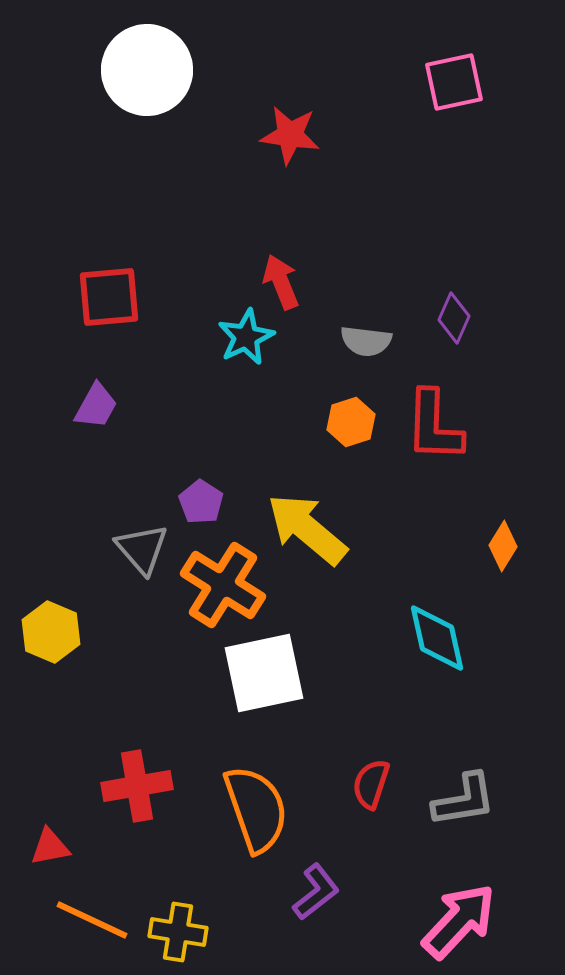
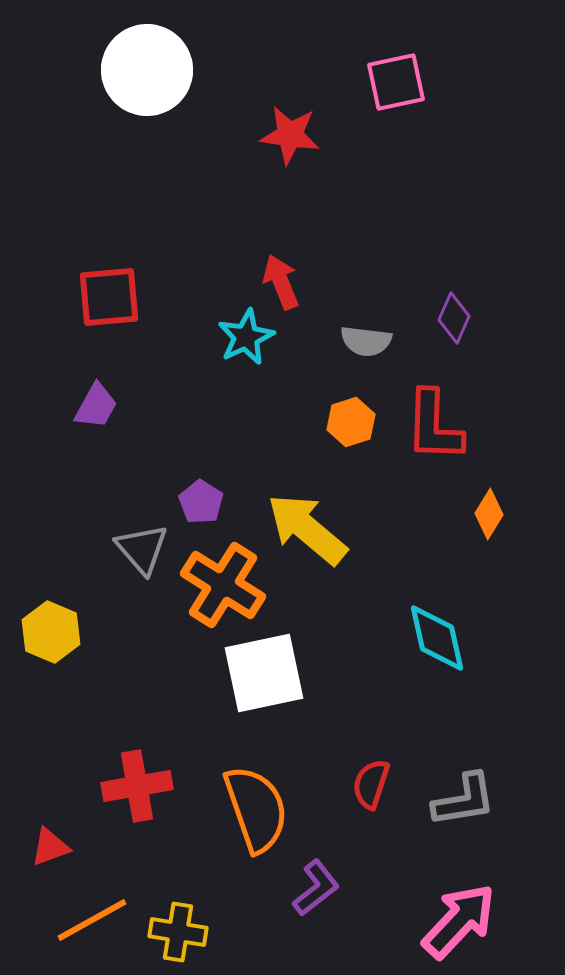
pink square: moved 58 px left
orange diamond: moved 14 px left, 32 px up
red triangle: rotated 9 degrees counterclockwise
purple L-shape: moved 4 px up
orange line: rotated 54 degrees counterclockwise
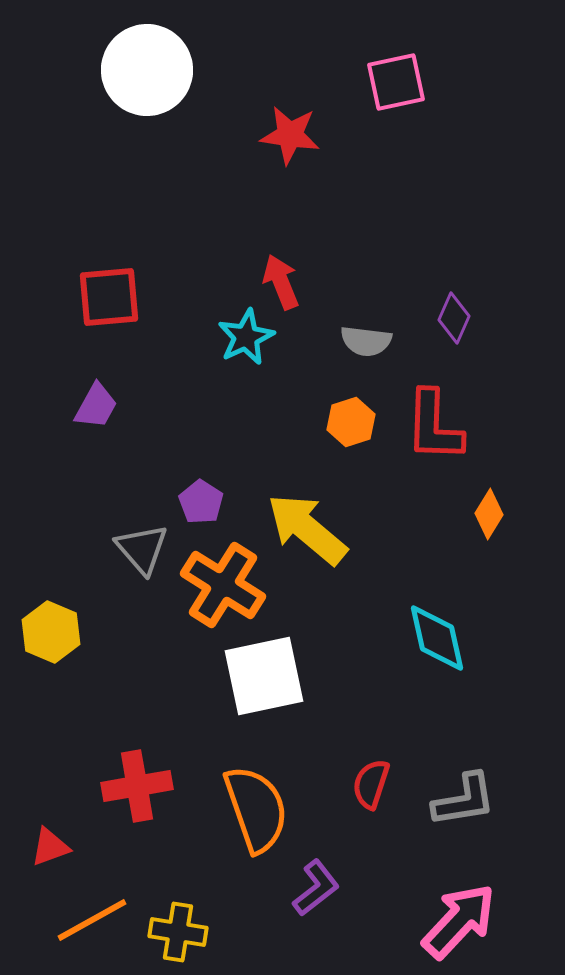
white square: moved 3 px down
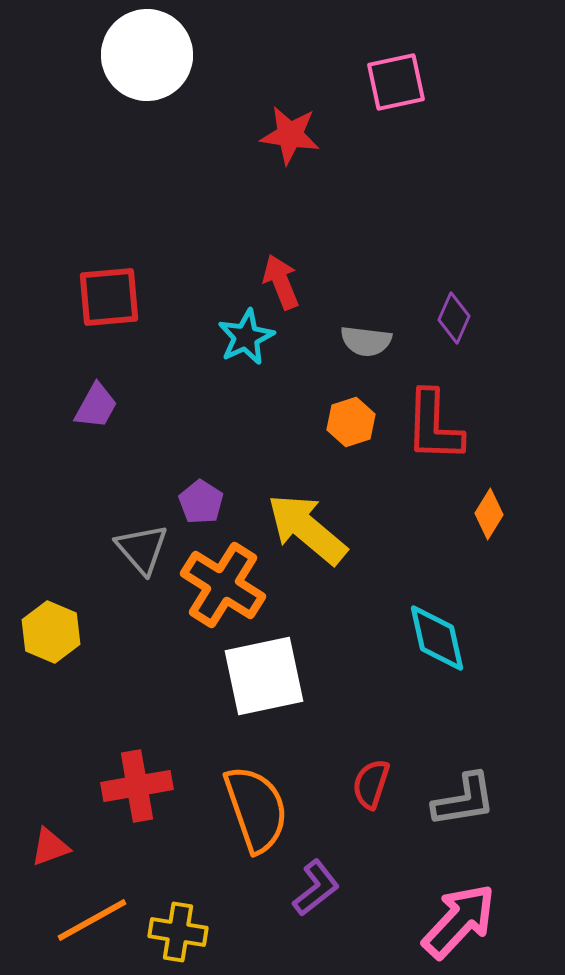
white circle: moved 15 px up
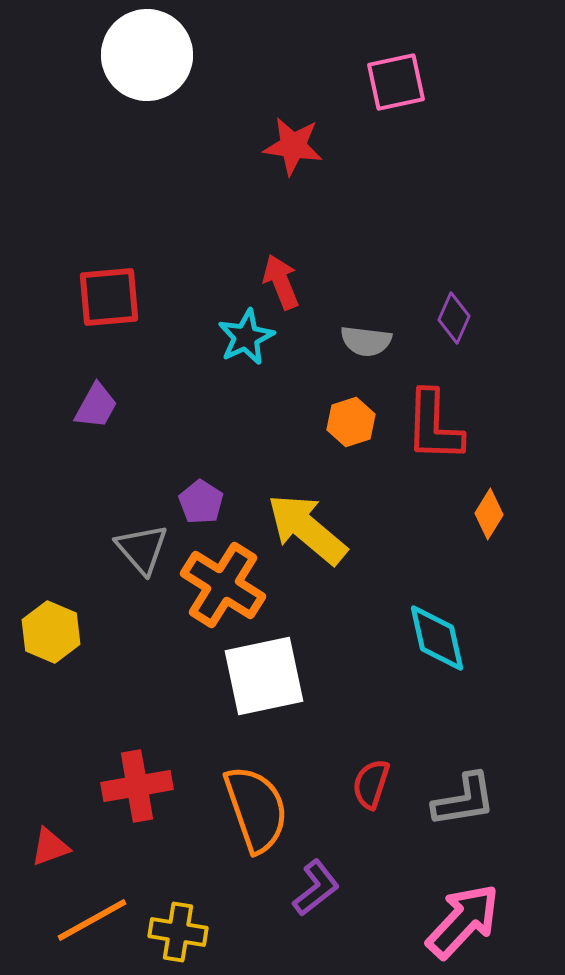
red star: moved 3 px right, 11 px down
pink arrow: moved 4 px right
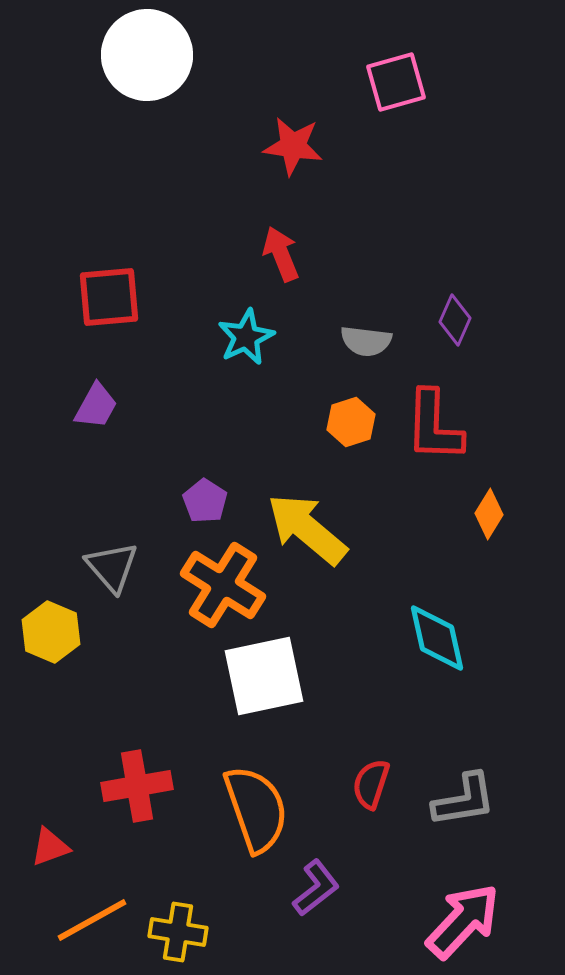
pink square: rotated 4 degrees counterclockwise
red arrow: moved 28 px up
purple diamond: moved 1 px right, 2 px down
purple pentagon: moved 4 px right, 1 px up
gray triangle: moved 30 px left, 18 px down
